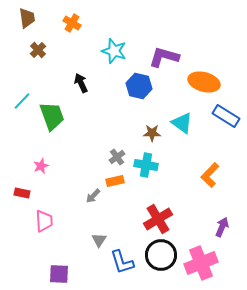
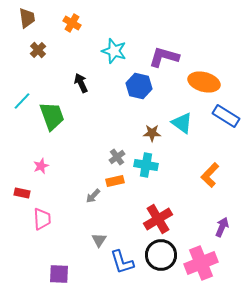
pink trapezoid: moved 2 px left, 2 px up
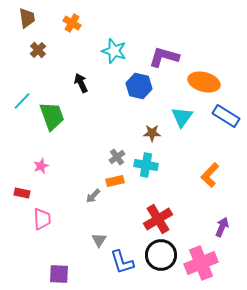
cyan triangle: moved 6 px up; rotated 30 degrees clockwise
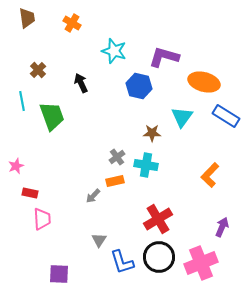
brown cross: moved 20 px down
cyan line: rotated 54 degrees counterclockwise
pink star: moved 25 px left
red rectangle: moved 8 px right
black circle: moved 2 px left, 2 px down
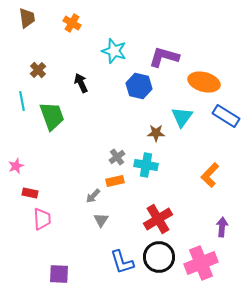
brown star: moved 4 px right
purple arrow: rotated 18 degrees counterclockwise
gray triangle: moved 2 px right, 20 px up
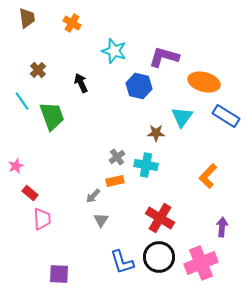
cyan line: rotated 24 degrees counterclockwise
orange L-shape: moved 2 px left, 1 px down
red rectangle: rotated 28 degrees clockwise
red cross: moved 2 px right, 1 px up; rotated 28 degrees counterclockwise
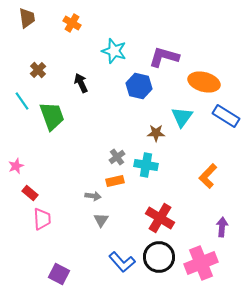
gray arrow: rotated 126 degrees counterclockwise
blue L-shape: rotated 24 degrees counterclockwise
purple square: rotated 25 degrees clockwise
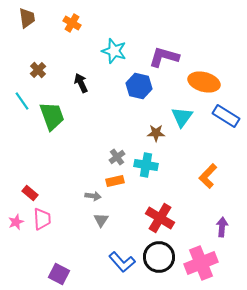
pink star: moved 56 px down
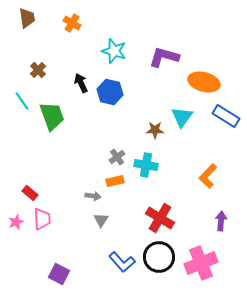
blue hexagon: moved 29 px left, 6 px down
brown star: moved 1 px left, 3 px up
purple arrow: moved 1 px left, 6 px up
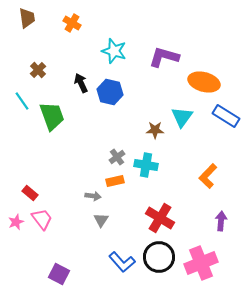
pink trapezoid: rotated 35 degrees counterclockwise
